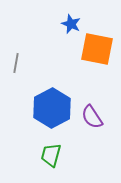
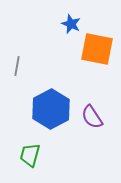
gray line: moved 1 px right, 3 px down
blue hexagon: moved 1 px left, 1 px down
green trapezoid: moved 21 px left
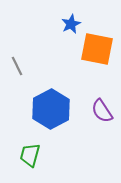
blue star: rotated 24 degrees clockwise
gray line: rotated 36 degrees counterclockwise
purple semicircle: moved 10 px right, 6 px up
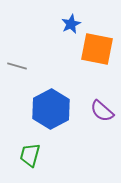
gray line: rotated 48 degrees counterclockwise
purple semicircle: rotated 15 degrees counterclockwise
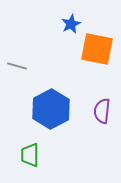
purple semicircle: rotated 55 degrees clockwise
green trapezoid: rotated 15 degrees counterclockwise
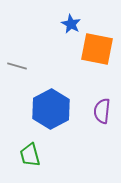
blue star: rotated 18 degrees counterclockwise
green trapezoid: rotated 15 degrees counterclockwise
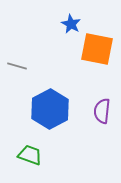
blue hexagon: moved 1 px left
green trapezoid: rotated 125 degrees clockwise
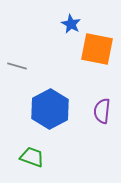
green trapezoid: moved 2 px right, 2 px down
